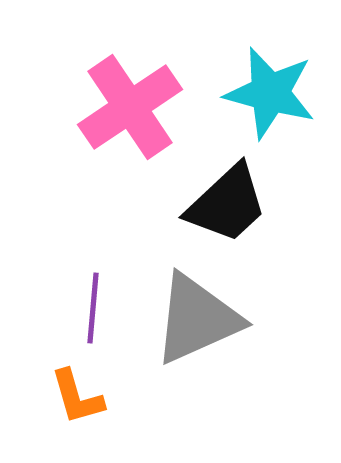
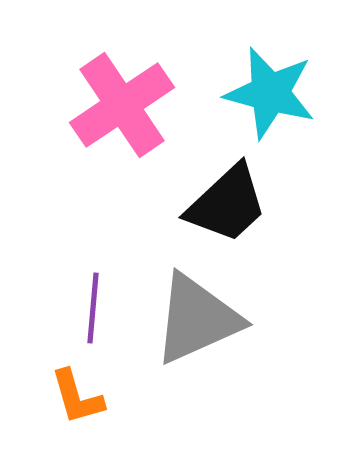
pink cross: moved 8 px left, 2 px up
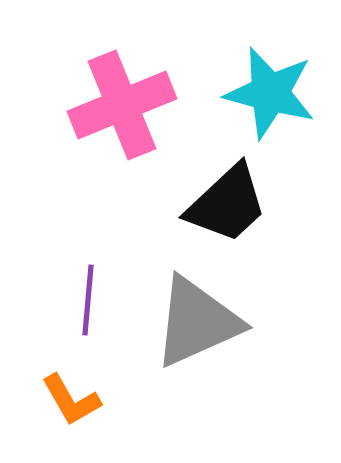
pink cross: rotated 12 degrees clockwise
purple line: moved 5 px left, 8 px up
gray triangle: moved 3 px down
orange L-shape: moved 6 px left, 3 px down; rotated 14 degrees counterclockwise
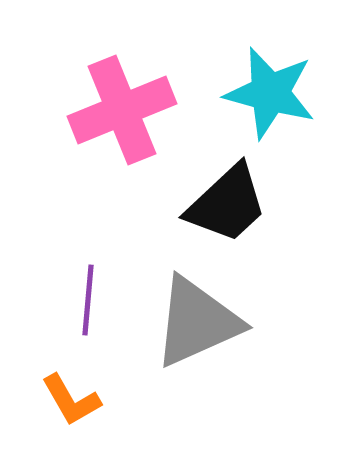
pink cross: moved 5 px down
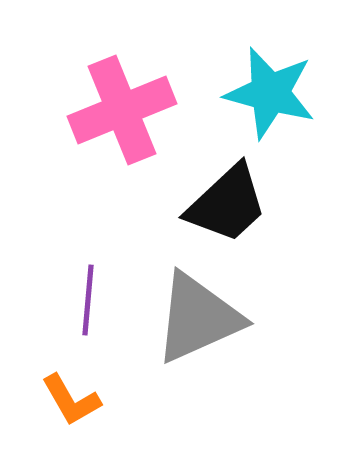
gray triangle: moved 1 px right, 4 px up
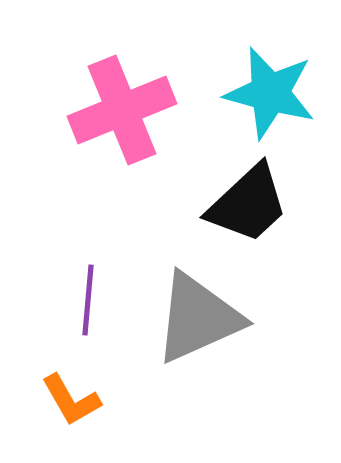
black trapezoid: moved 21 px right
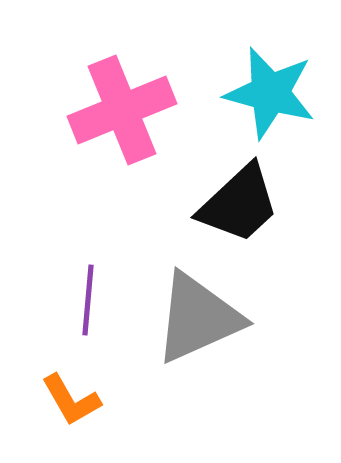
black trapezoid: moved 9 px left
